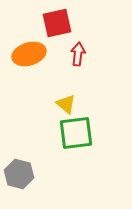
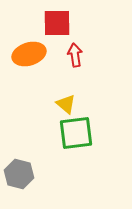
red square: rotated 12 degrees clockwise
red arrow: moved 3 px left, 1 px down; rotated 15 degrees counterclockwise
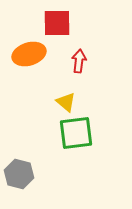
red arrow: moved 4 px right, 6 px down; rotated 15 degrees clockwise
yellow triangle: moved 2 px up
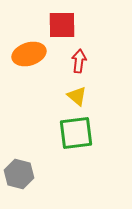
red square: moved 5 px right, 2 px down
yellow triangle: moved 11 px right, 6 px up
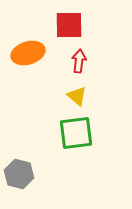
red square: moved 7 px right
orange ellipse: moved 1 px left, 1 px up
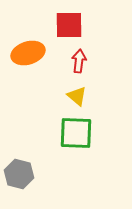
green square: rotated 9 degrees clockwise
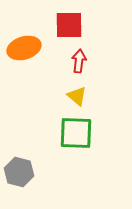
orange ellipse: moved 4 px left, 5 px up
gray hexagon: moved 2 px up
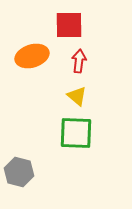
orange ellipse: moved 8 px right, 8 px down
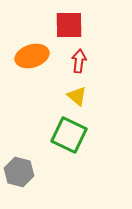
green square: moved 7 px left, 2 px down; rotated 24 degrees clockwise
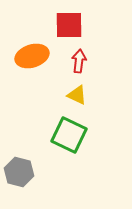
yellow triangle: moved 1 px up; rotated 15 degrees counterclockwise
